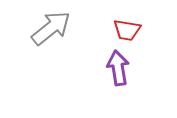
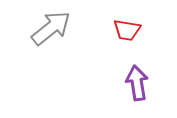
purple arrow: moved 19 px right, 15 px down
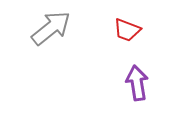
red trapezoid: rotated 12 degrees clockwise
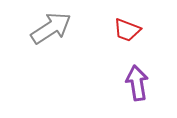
gray arrow: rotated 6 degrees clockwise
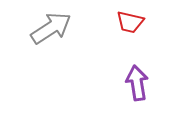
red trapezoid: moved 3 px right, 8 px up; rotated 8 degrees counterclockwise
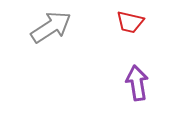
gray arrow: moved 1 px up
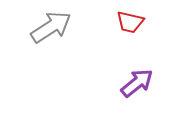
purple arrow: rotated 60 degrees clockwise
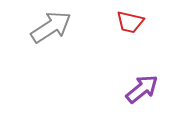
purple arrow: moved 5 px right, 6 px down
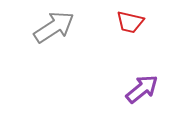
gray arrow: moved 3 px right
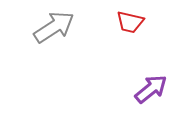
purple arrow: moved 9 px right
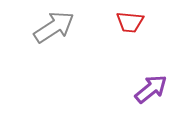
red trapezoid: rotated 8 degrees counterclockwise
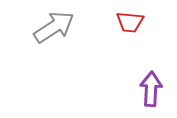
purple arrow: rotated 48 degrees counterclockwise
